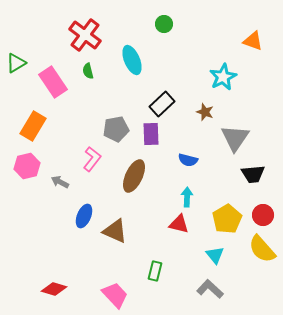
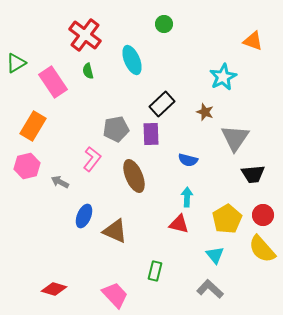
brown ellipse: rotated 48 degrees counterclockwise
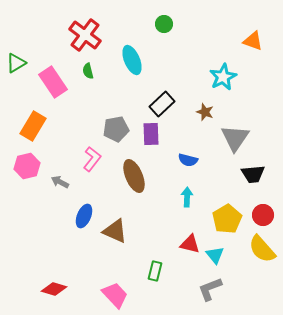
red triangle: moved 11 px right, 20 px down
gray L-shape: rotated 64 degrees counterclockwise
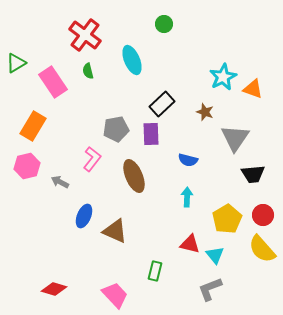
orange triangle: moved 48 px down
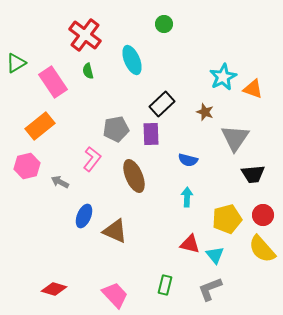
orange rectangle: moved 7 px right; rotated 20 degrees clockwise
yellow pentagon: rotated 16 degrees clockwise
green rectangle: moved 10 px right, 14 px down
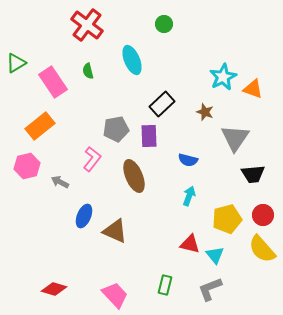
red cross: moved 2 px right, 10 px up
purple rectangle: moved 2 px left, 2 px down
cyan arrow: moved 2 px right, 1 px up; rotated 18 degrees clockwise
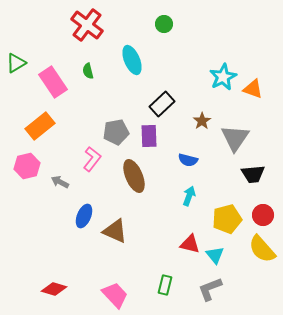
brown star: moved 3 px left, 9 px down; rotated 18 degrees clockwise
gray pentagon: moved 3 px down
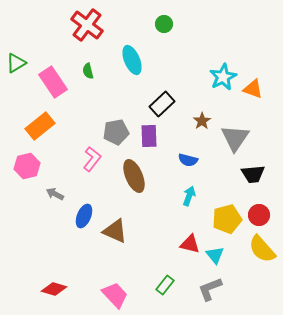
gray arrow: moved 5 px left, 12 px down
red circle: moved 4 px left
green rectangle: rotated 24 degrees clockwise
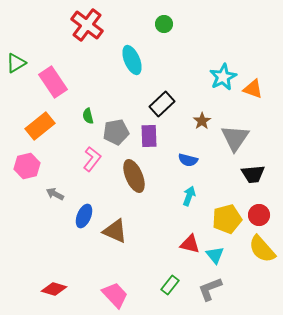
green semicircle: moved 45 px down
green rectangle: moved 5 px right
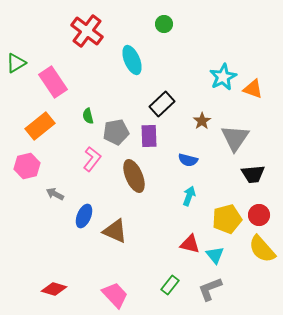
red cross: moved 6 px down
